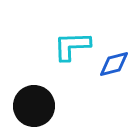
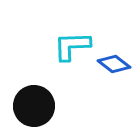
blue diamond: rotated 52 degrees clockwise
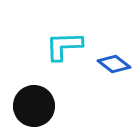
cyan L-shape: moved 8 px left
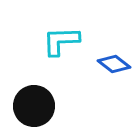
cyan L-shape: moved 3 px left, 5 px up
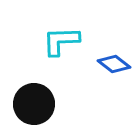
black circle: moved 2 px up
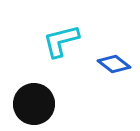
cyan L-shape: rotated 12 degrees counterclockwise
